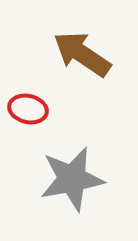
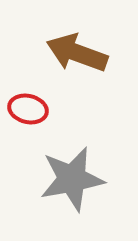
brown arrow: moved 5 px left, 1 px up; rotated 14 degrees counterclockwise
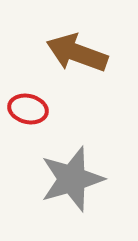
gray star: rotated 6 degrees counterclockwise
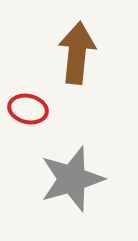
brown arrow: rotated 76 degrees clockwise
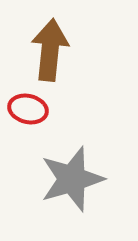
brown arrow: moved 27 px left, 3 px up
